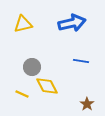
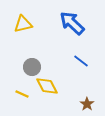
blue arrow: rotated 124 degrees counterclockwise
blue line: rotated 28 degrees clockwise
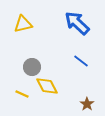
blue arrow: moved 5 px right
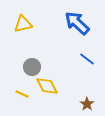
blue line: moved 6 px right, 2 px up
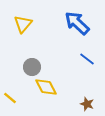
yellow triangle: rotated 36 degrees counterclockwise
yellow diamond: moved 1 px left, 1 px down
yellow line: moved 12 px left, 4 px down; rotated 16 degrees clockwise
brown star: rotated 16 degrees counterclockwise
